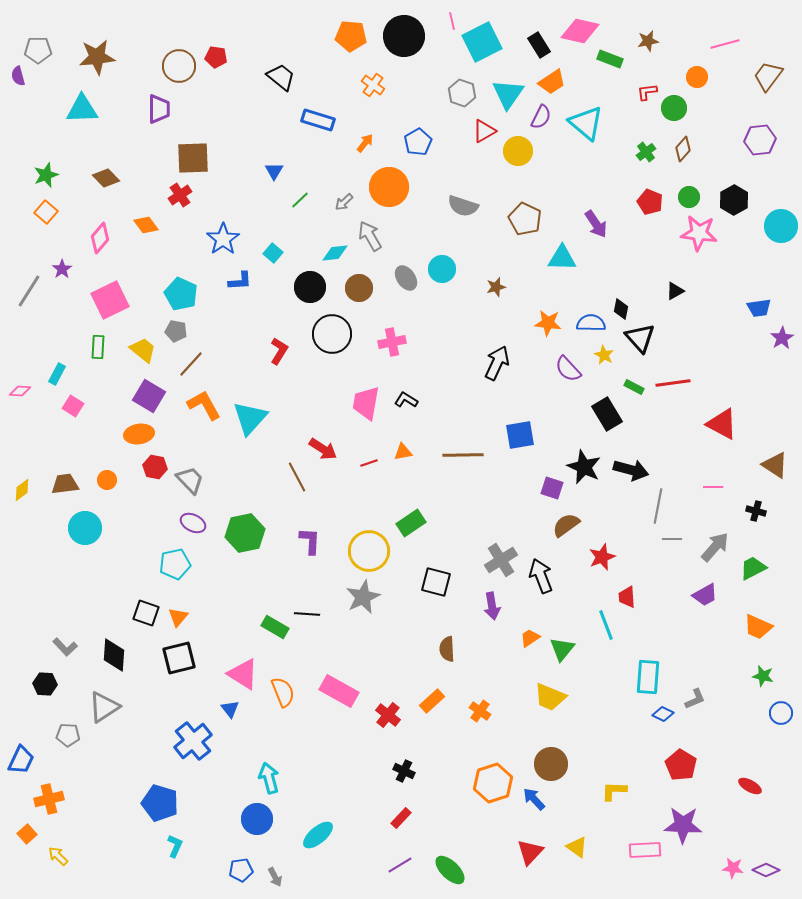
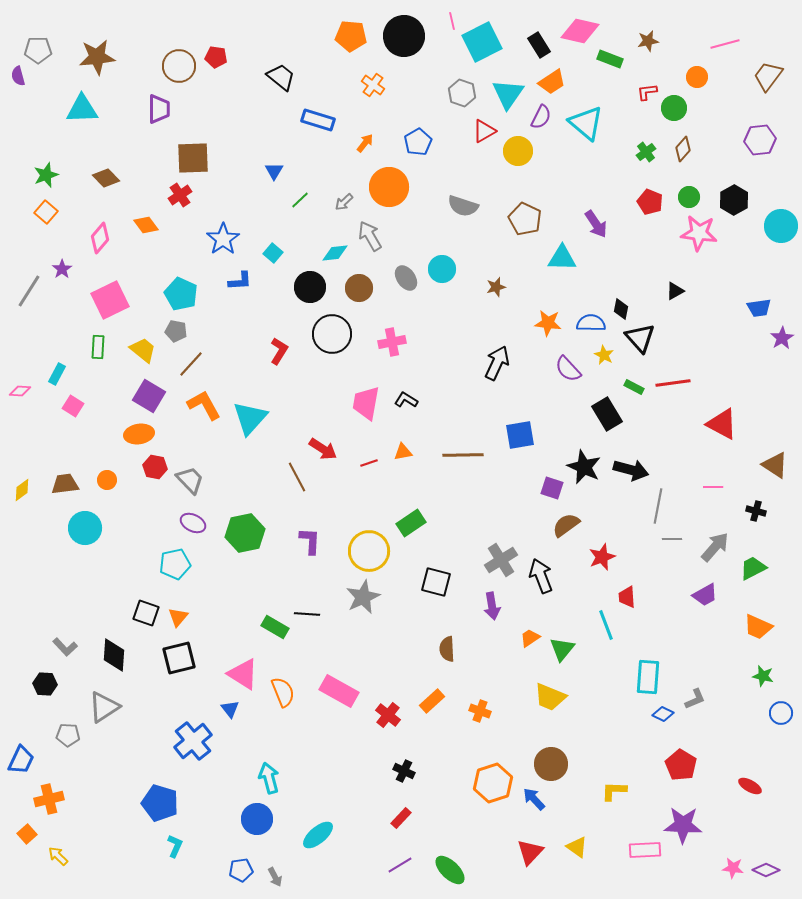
orange cross at (480, 711): rotated 15 degrees counterclockwise
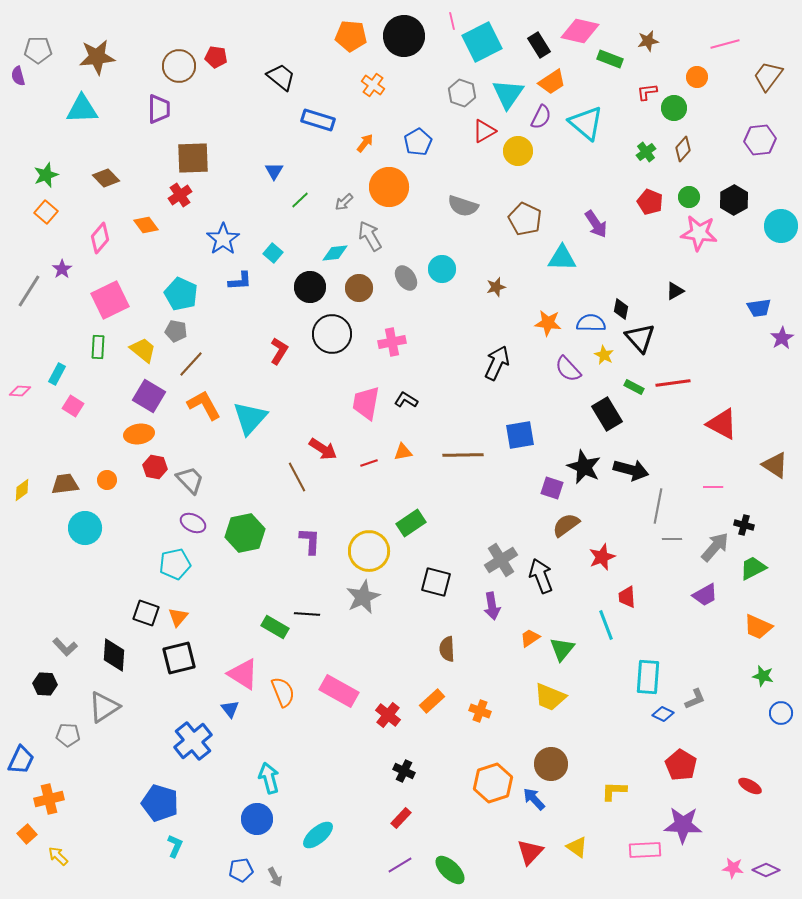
black cross at (756, 511): moved 12 px left, 14 px down
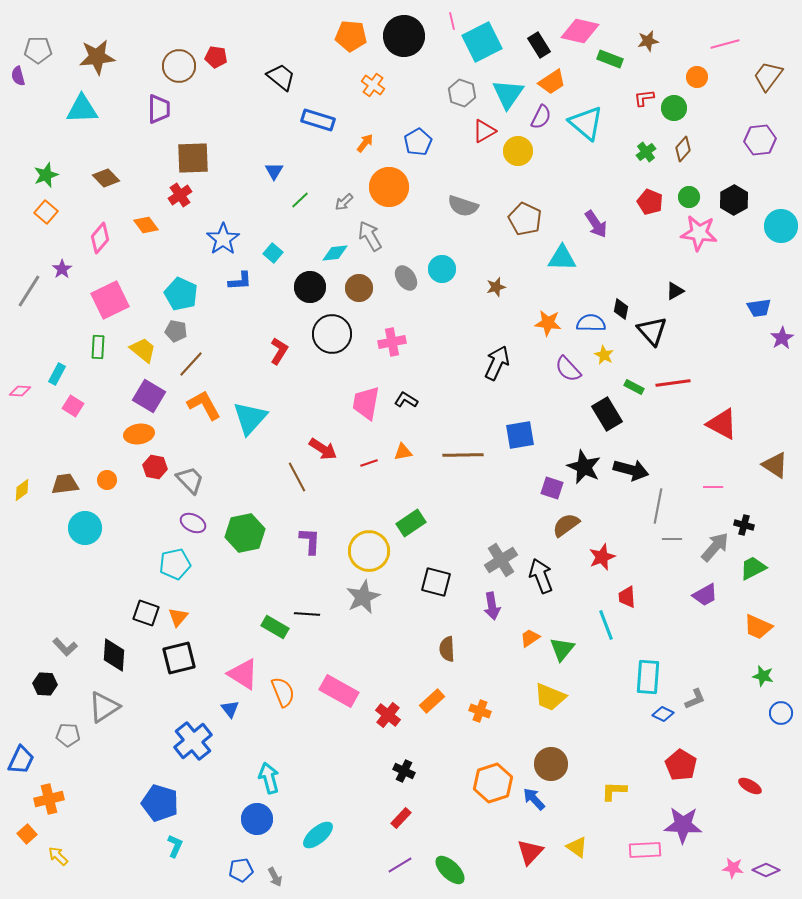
red L-shape at (647, 92): moved 3 px left, 6 px down
black triangle at (640, 338): moved 12 px right, 7 px up
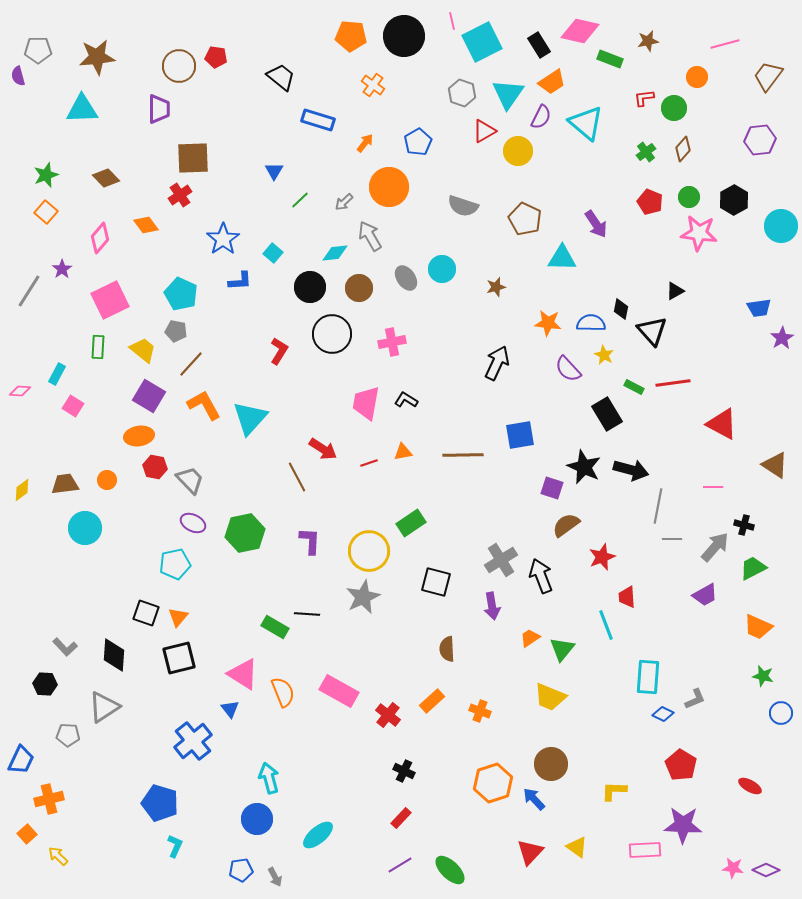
orange ellipse at (139, 434): moved 2 px down
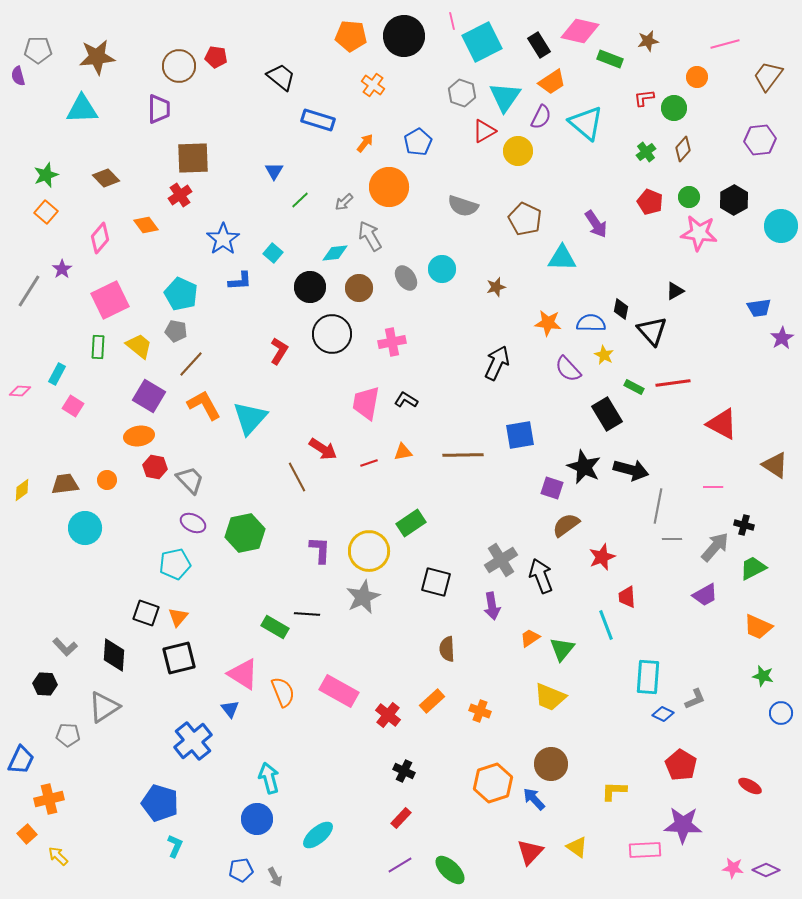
cyan triangle at (508, 94): moved 3 px left, 3 px down
yellow trapezoid at (143, 350): moved 4 px left, 4 px up
purple L-shape at (310, 541): moved 10 px right, 9 px down
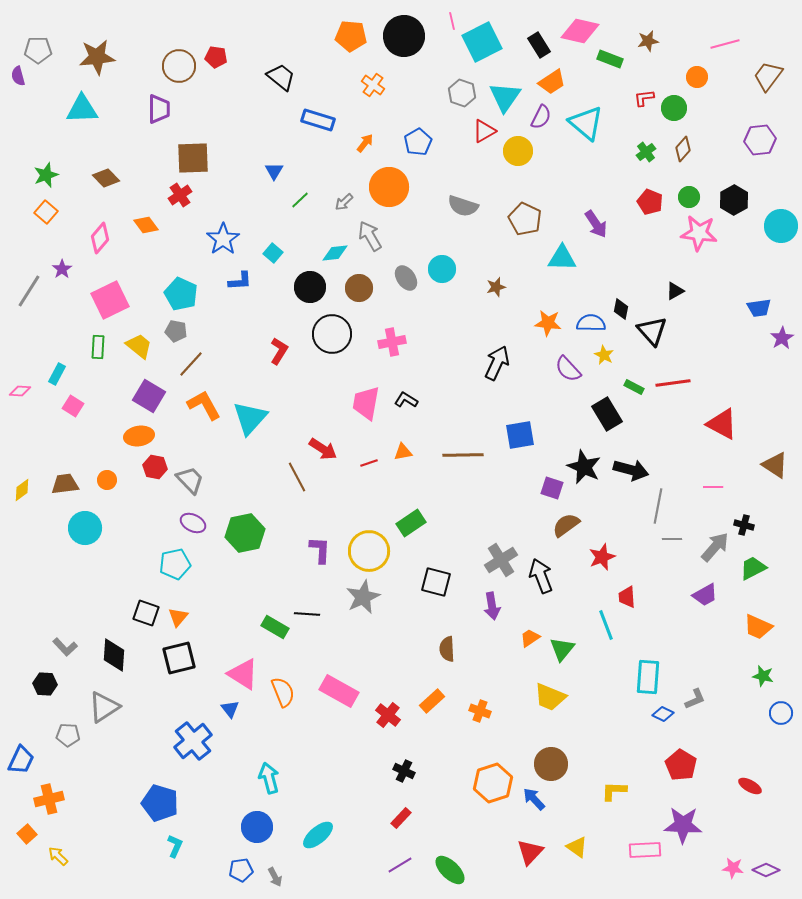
blue circle at (257, 819): moved 8 px down
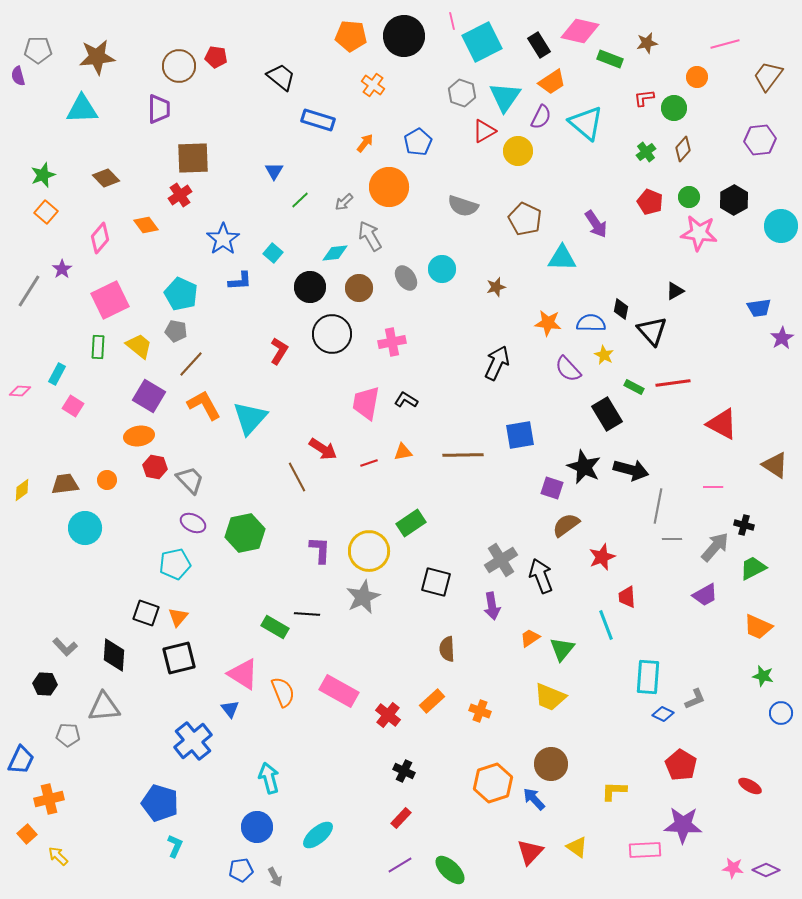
brown star at (648, 41): moved 1 px left, 2 px down
green star at (46, 175): moved 3 px left
gray triangle at (104, 707): rotated 28 degrees clockwise
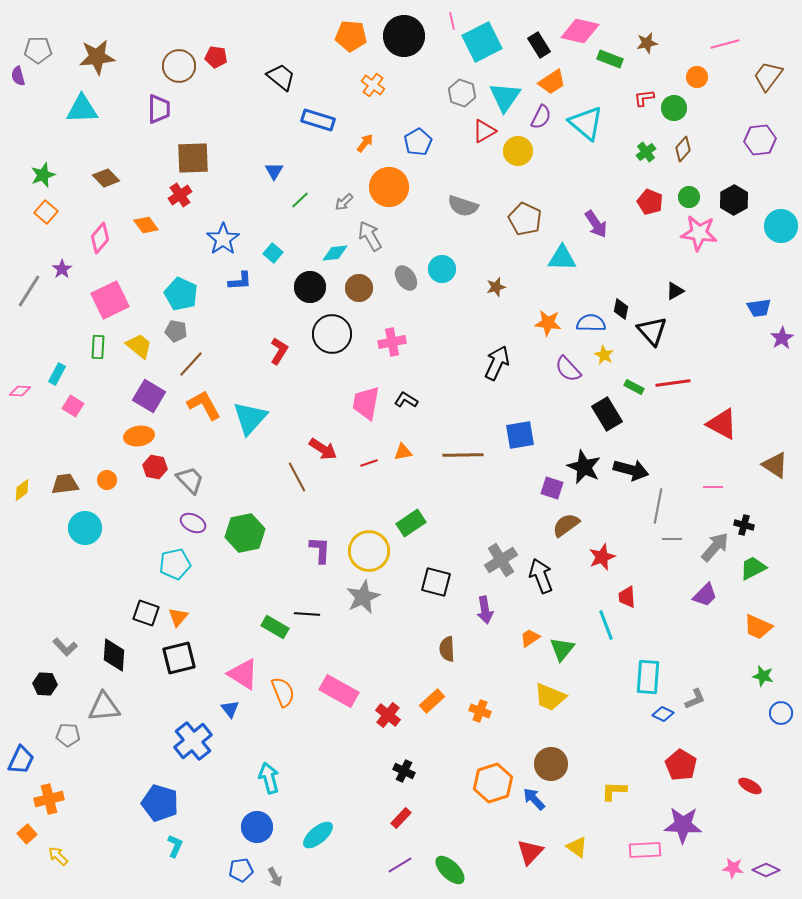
purple trapezoid at (705, 595): rotated 16 degrees counterclockwise
purple arrow at (492, 606): moved 7 px left, 4 px down
